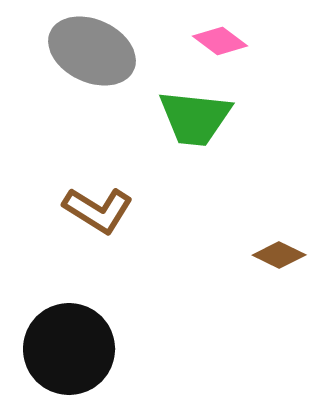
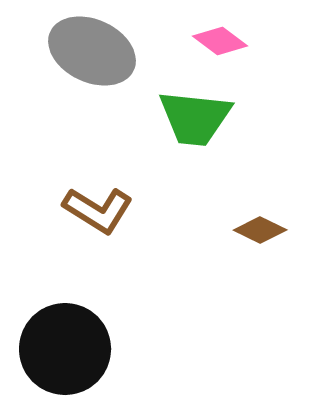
brown diamond: moved 19 px left, 25 px up
black circle: moved 4 px left
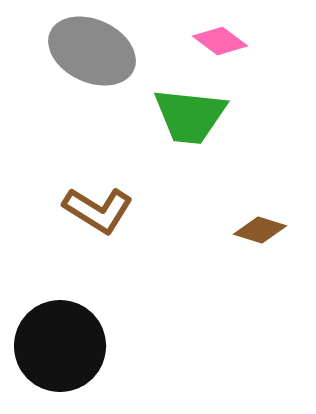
green trapezoid: moved 5 px left, 2 px up
brown diamond: rotated 9 degrees counterclockwise
black circle: moved 5 px left, 3 px up
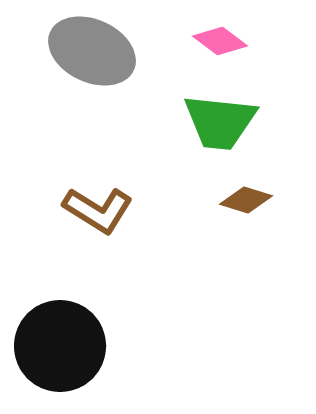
green trapezoid: moved 30 px right, 6 px down
brown diamond: moved 14 px left, 30 px up
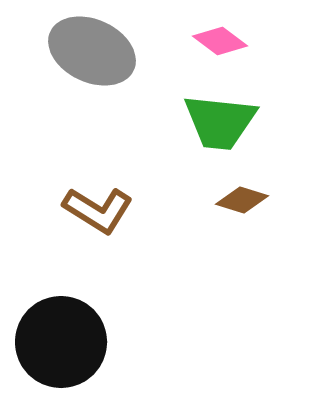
brown diamond: moved 4 px left
black circle: moved 1 px right, 4 px up
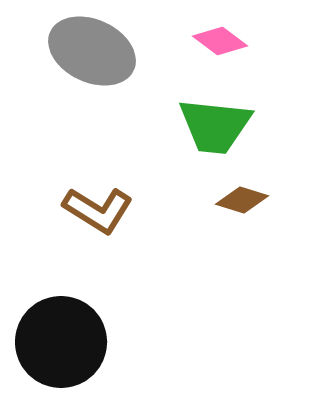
green trapezoid: moved 5 px left, 4 px down
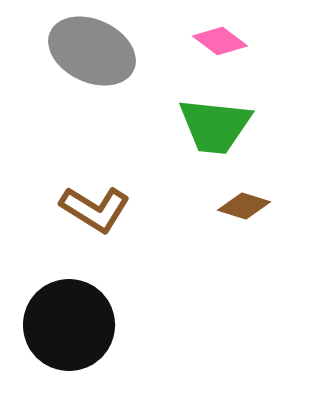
brown diamond: moved 2 px right, 6 px down
brown L-shape: moved 3 px left, 1 px up
black circle: moved 8 px right, 17 px up
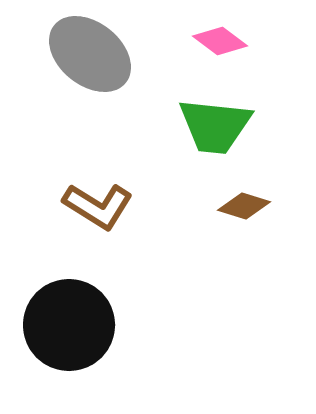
gray ellipse: moved 2 px left, 3 px down; rotated 14 degrees clockwise
brown L-shape: moved 3 px right, 3 px up
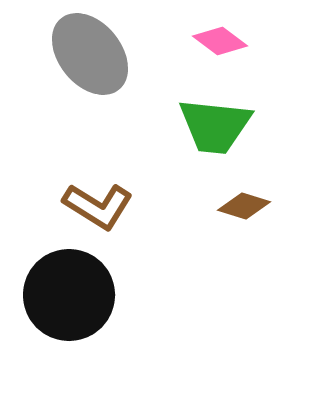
gray ellipse: rotated 12 degrees clockwise
black circle: moved 30 px up
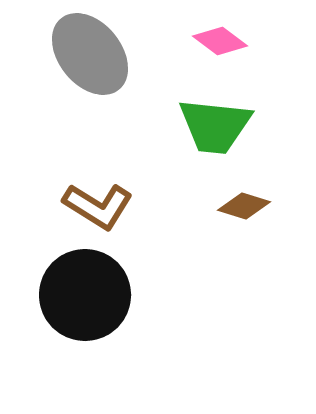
black circle: moved 16 px right
